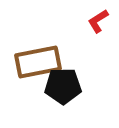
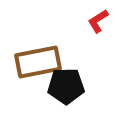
black pentagon: moved 3 px right
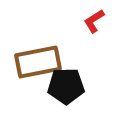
red L-shape: moved 4 px left
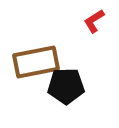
brown rectangle: moved 2 px left
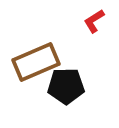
brown rectangle: rotated 12 degrees counterclockwise
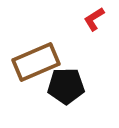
red L-shape: moved 2 px up
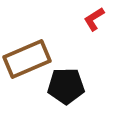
brown rectangle: moved 9 px left, 3 px up
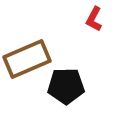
red L-shape: rotated 30 degrees counterclockwise
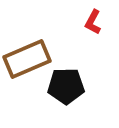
red L-shape: moved 1 px left, 3 px down
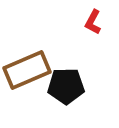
brown rectangle: moved 11 px down
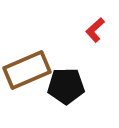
red L-shape: moved 2 px right, 8 px down; rotated 20 degrees clockwise
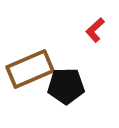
brown rectangle: moved 3 px right, 1 px up
